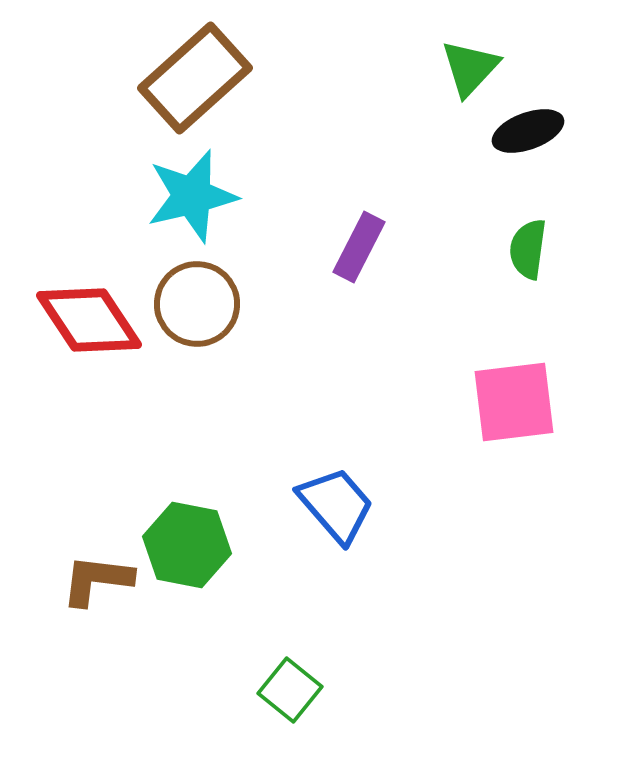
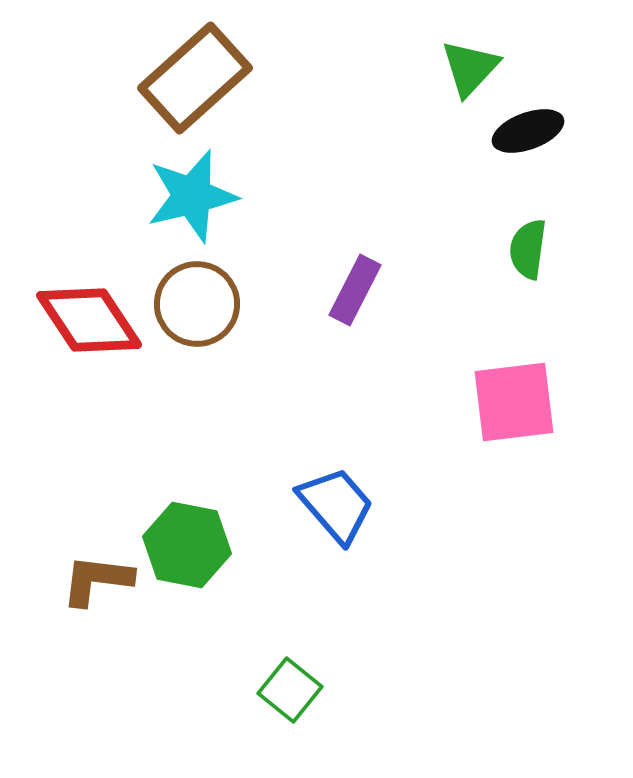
purple rectangle: moved 4 px left, 43 px down
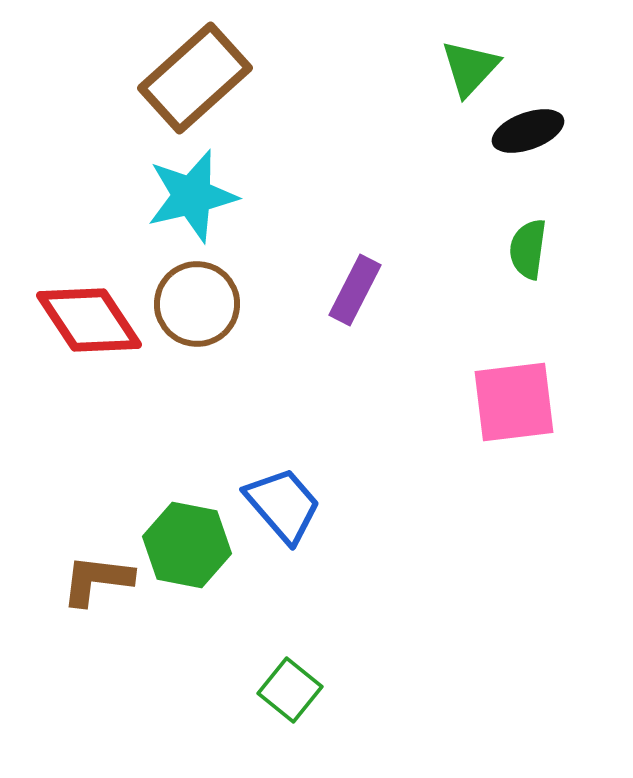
blue trapezoid: moved 53 px left
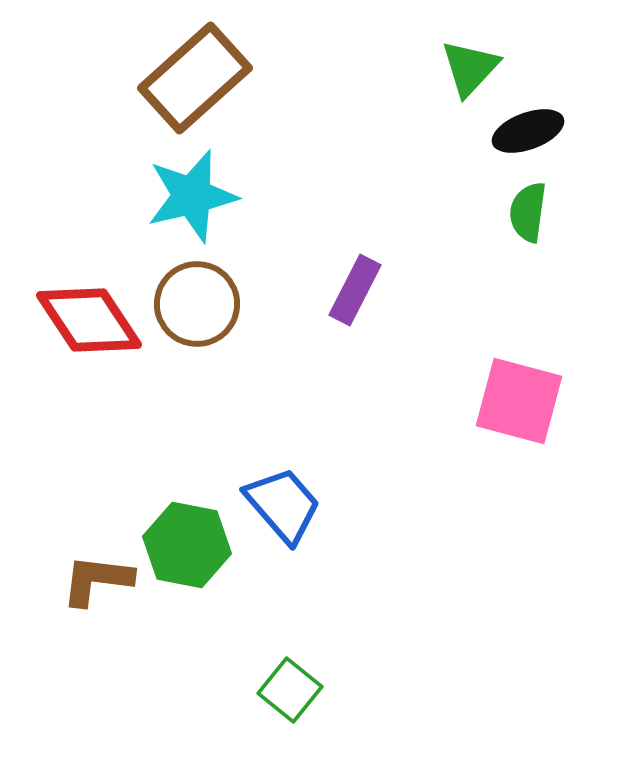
green semicircle: moved 37 px up
pink square: moved 5 px right, 1 px up; rotated 22 degrees clockwise
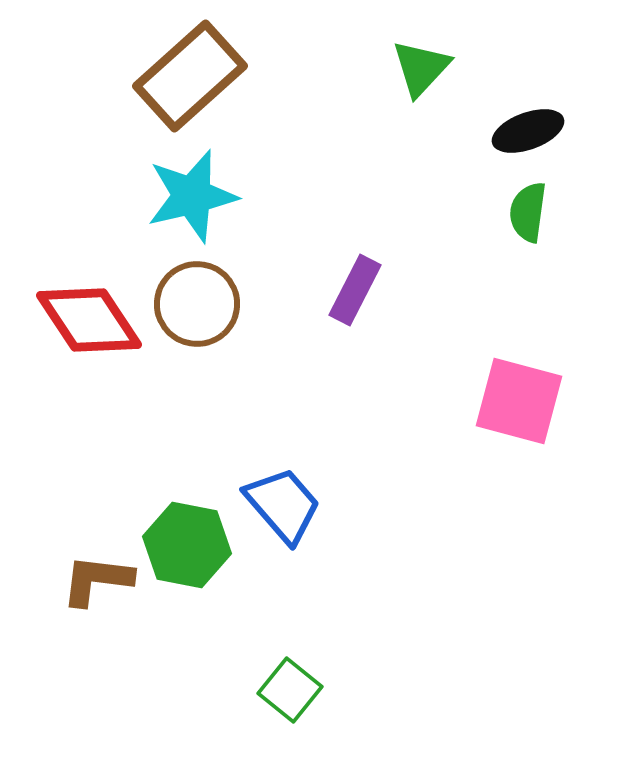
green triangle: moved 49 px left
brown rectangle: moved 5 px left, 2 px up
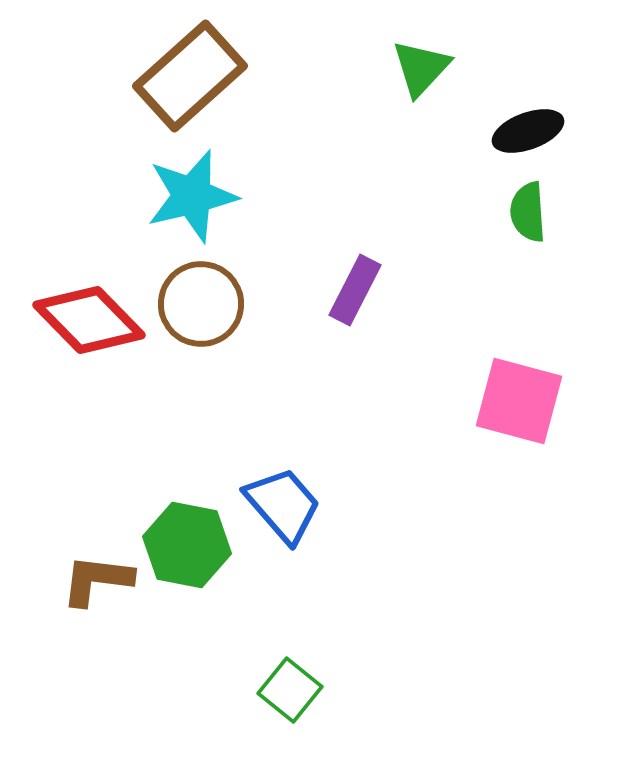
green semicircle: rotated 12 degrees counterclockwise
brown circle: moved 4 px right
red diamond: rotated 11 degrees counterclockwise
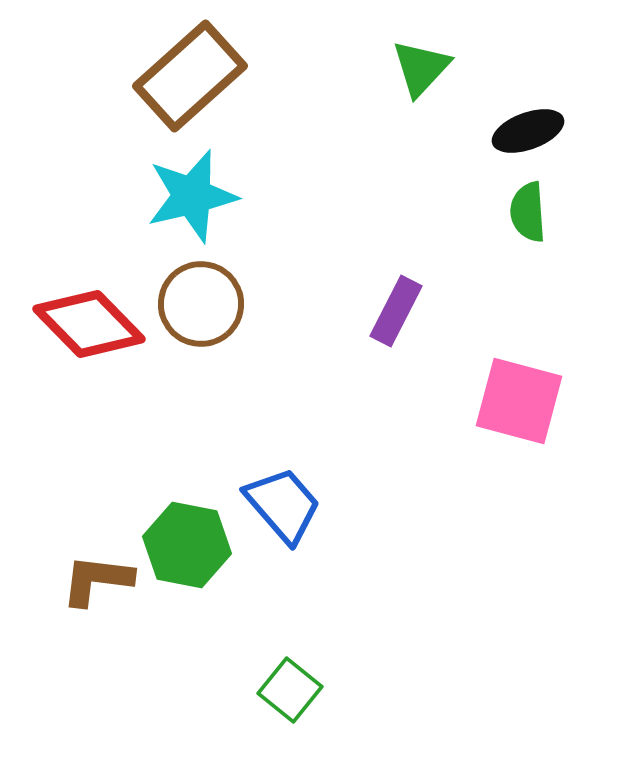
purple rectangle: moved 41 px right, 21 px down
red diamond: moved 4 px down
